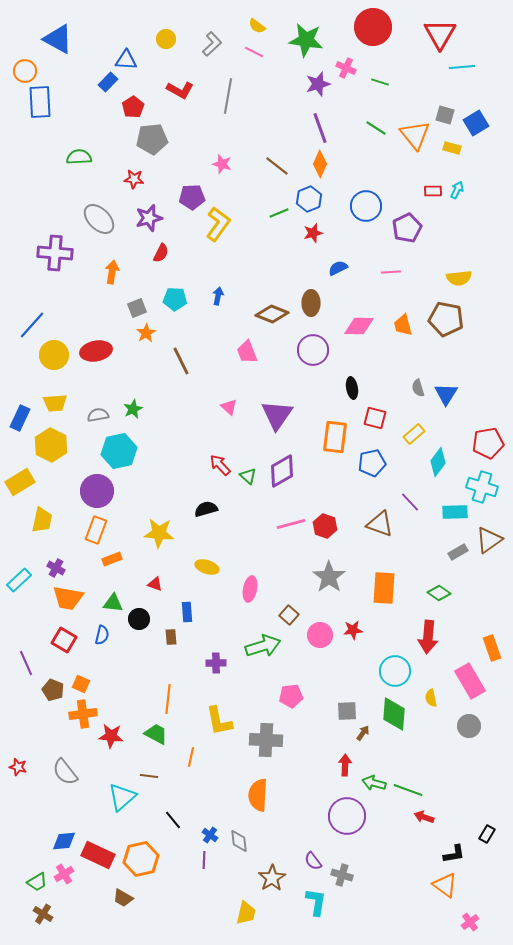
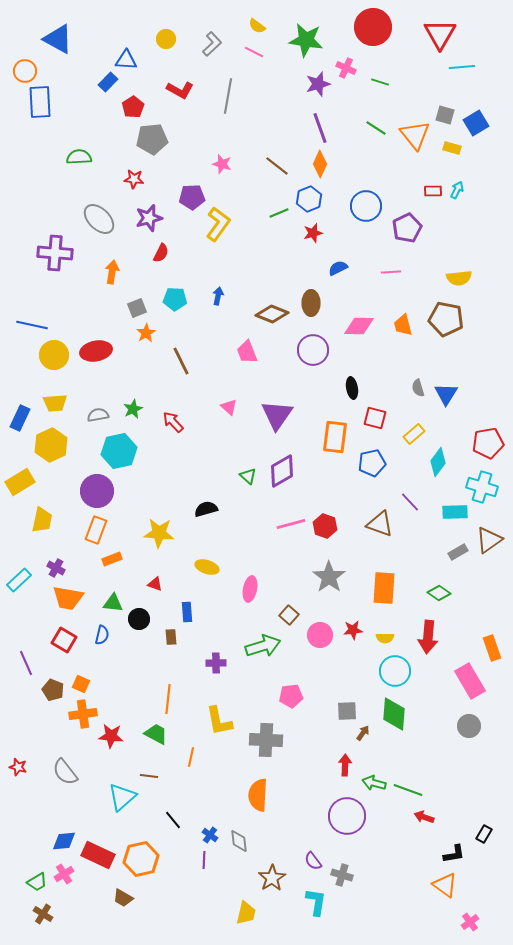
blue line at (32, 325): rotated 60 degrees clockwise
yellow hexagon at (51, 445): rotated 8 degrees clockwise
red arrow at (220, 465): moved 47 px left, 43 px up
yellow semicircle at (431, 698): moved 46 px left, 60 px up; rotated 78 degrees counterclockwise
black rectangle at (487, 834): moved 3 px left
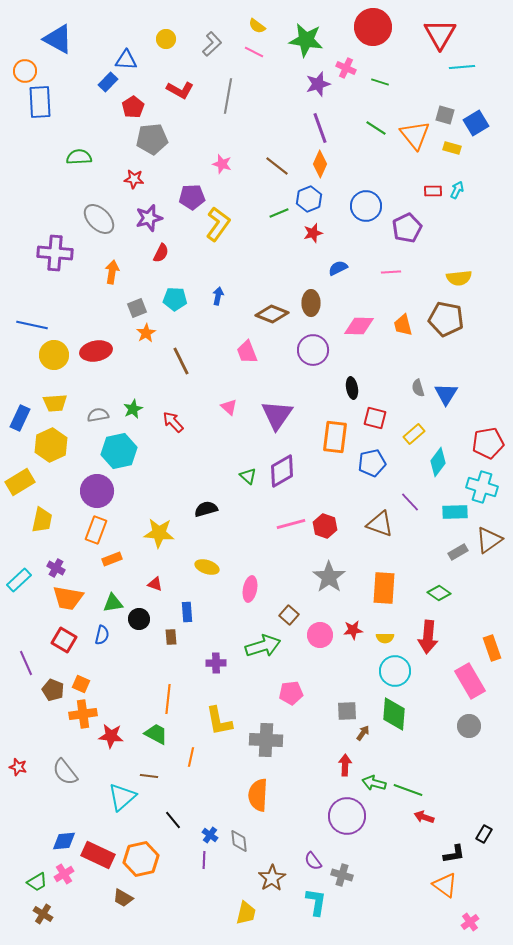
green triangle at (113, 603): rotated 15 degrees counterclockwise
pink pentagon at (291, 696): moved 3 px up
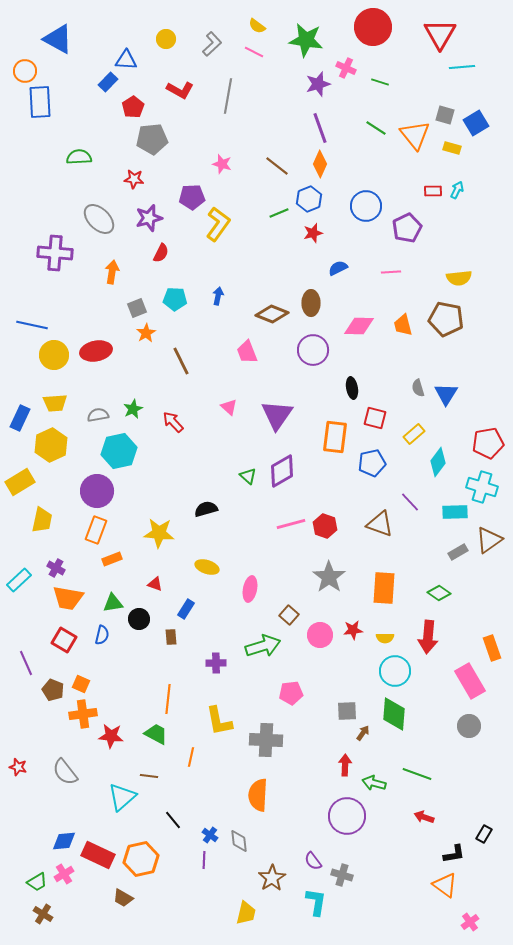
blue rectangle at (187, 612): moved 1 px left, 3 px up; rotated 36 degrees clockwise
green line at (408, 790): moved 9 px right, 16 px up
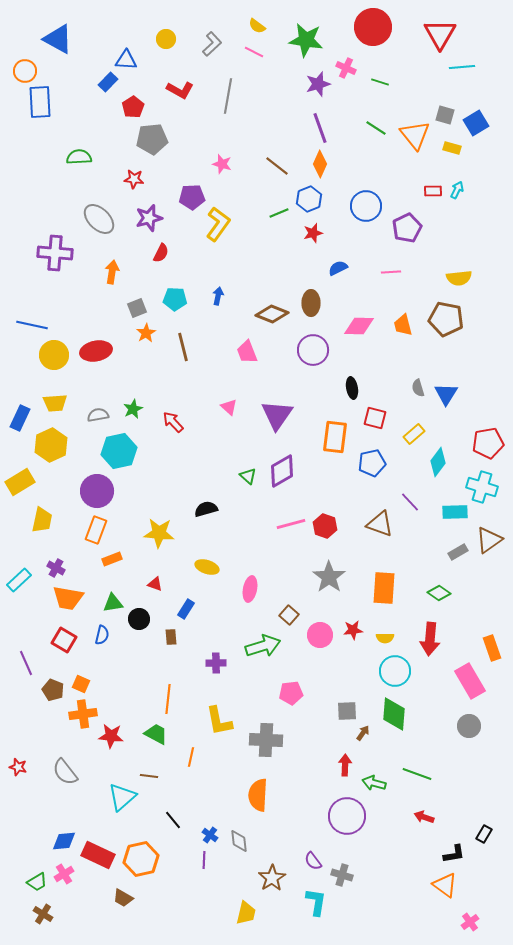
brown line at (181, 361): moved 2 px right, 14 px up; rotated 12 degrees clockwise
red arrow at (428, 637): moved 2 px right, 2 px down
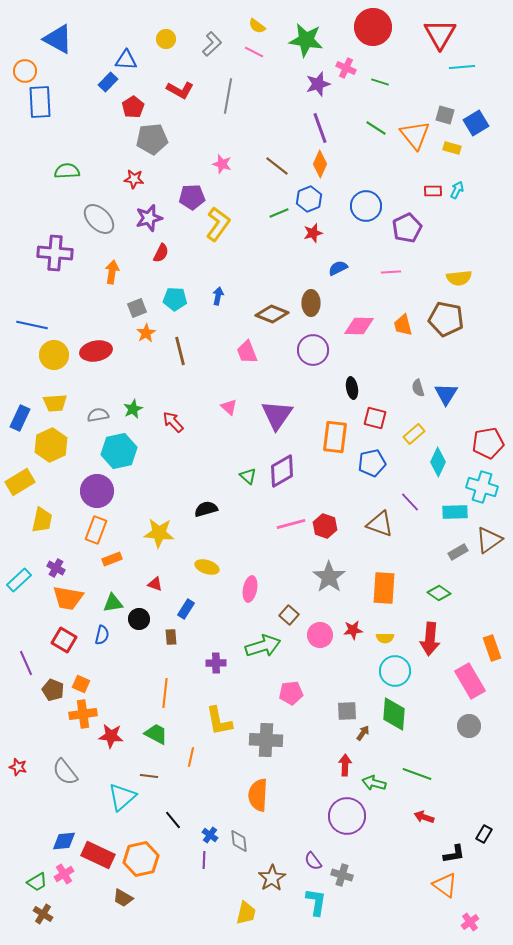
green semicircle at (79, 157): moved 12 px left, 14 px down
brown line at (183, 347): moved 3 px left, 4 px down
cyan diamond at (438, 462): rotated 12 degrees counterclockwise
orange line at (168, 699): moved 3 px left, 6 px up
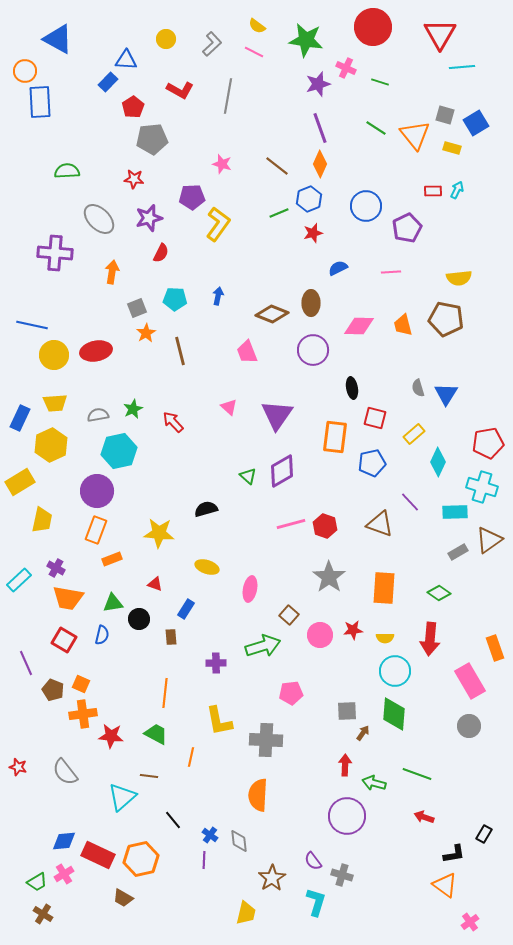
orange rectangle at (492, 648): moved 3 px right
cyan L-shape at (316, 902): rotated 8 degrees clockwise
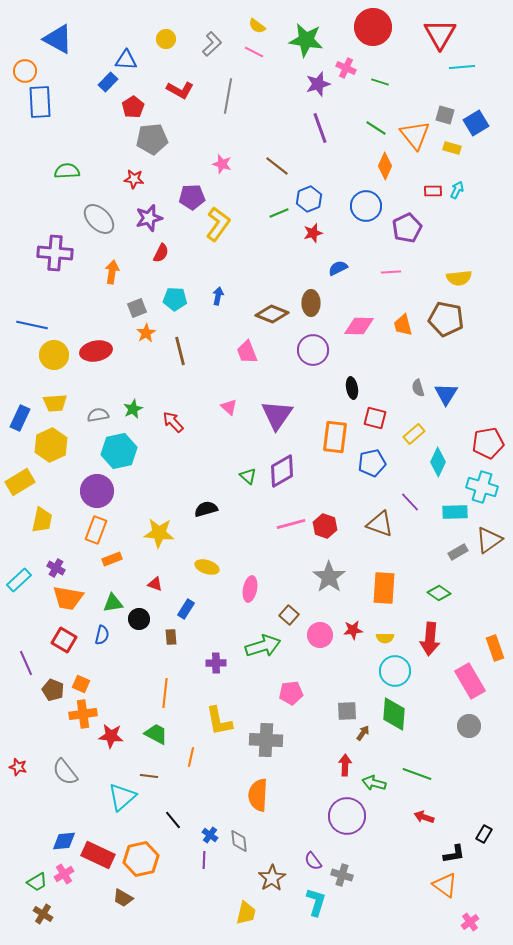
orange diamond at (320, 164): moved 65 px right, 2 px down
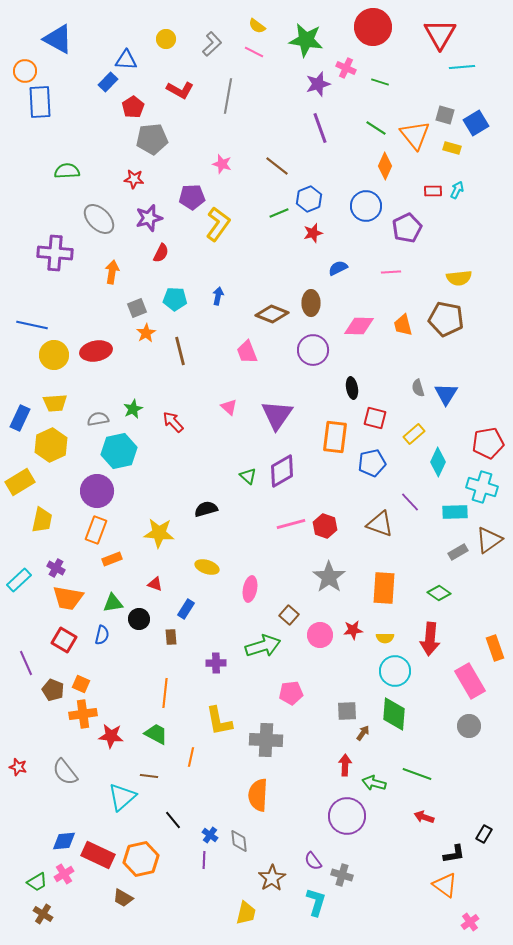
gray semicircle at (98, 415): moved 4 px down
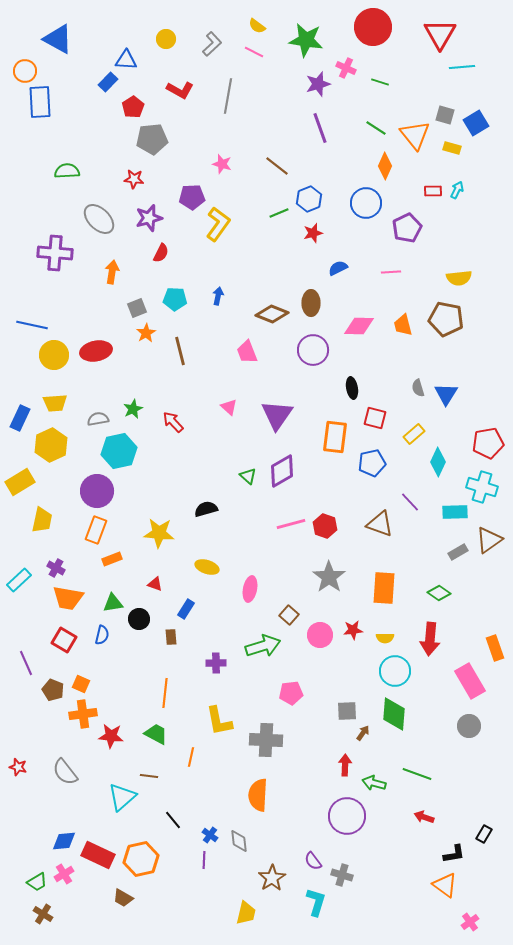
blue circle at (366, 206): moved 3 px up
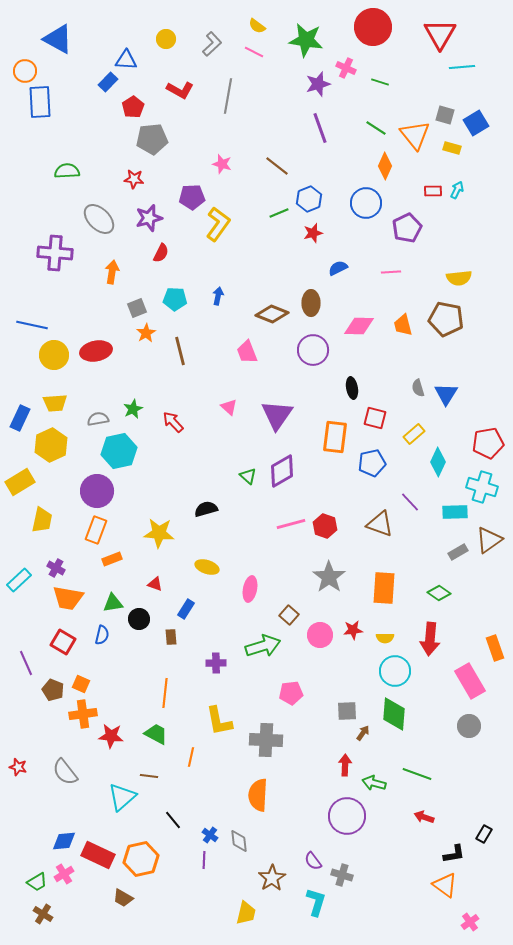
red square at (64, 640): moved 1 px left, 2 px down
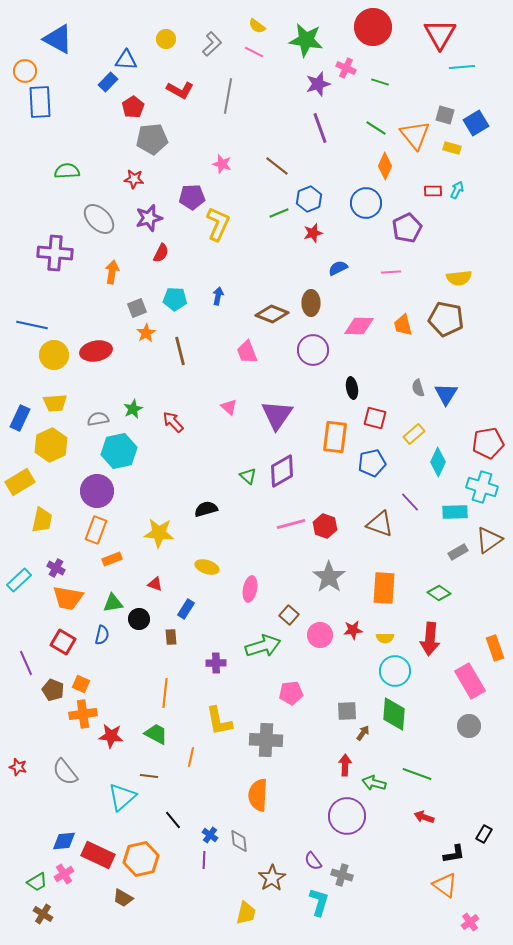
yellow L-shape at (218, 224): rotated 12 degrees counterclockwise
cyan L-shape at (316, 902): moved 3 px right
